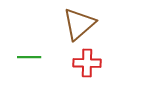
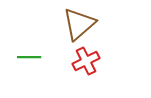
red cross: moved 1 px left, 2 px up; rotated 28 degrees counterclockwise
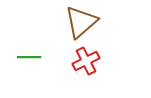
brown triangle: moved 2 px right, 2 px up
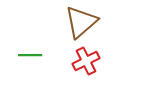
green line: moved 1 px right, 2 px up
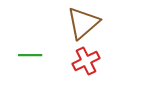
brown triangle: moved 2 px right, 1 px down
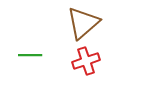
red cross: rotated 8 degrees clockwise
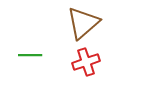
red cross: moved 1 px down
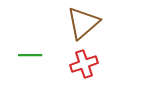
red cross: moved 2 px left, 2 px down
